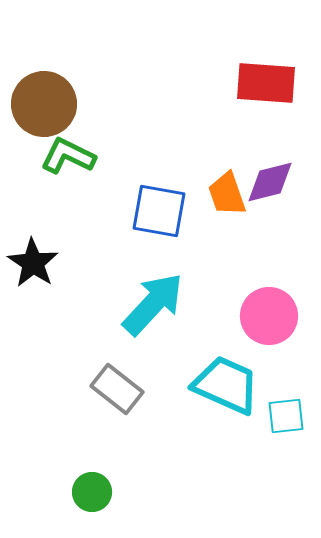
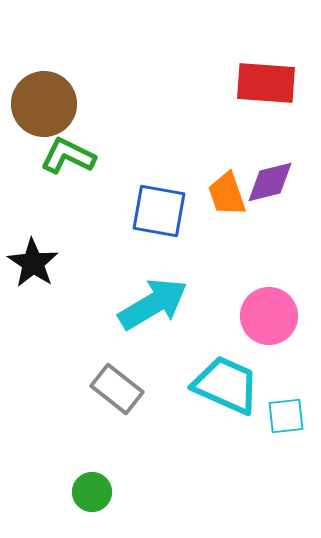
cyan arrow: rotated 16 degrees clockwise
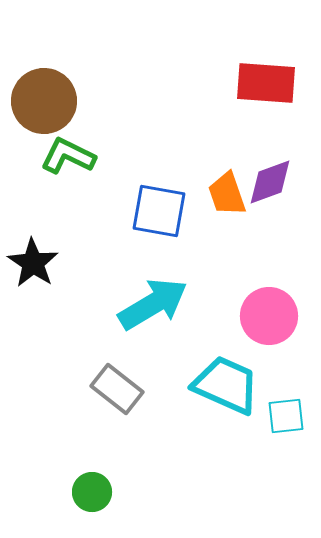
brown circle: moved 3 px up
purple diamond: rotated 6 degrees counterclockwise
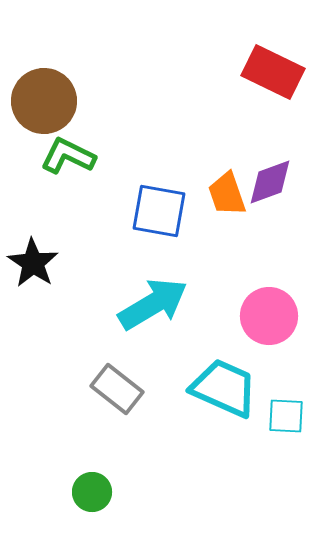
red rectangle: moved 7 px right, 11 px up; rotated 22 degrees clockwise
cyan trapezoid: moved 2 px left, 3 px down
cyan square: rotated 9 degrees clockwise
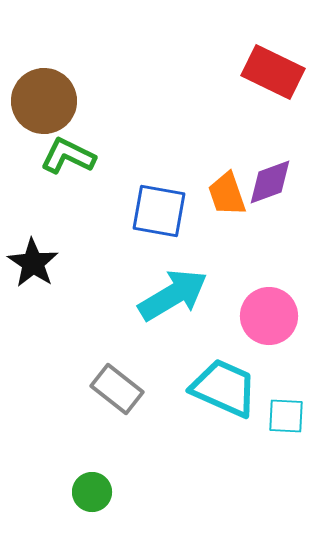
cyan arrow: moved 20 px right, 9 px up
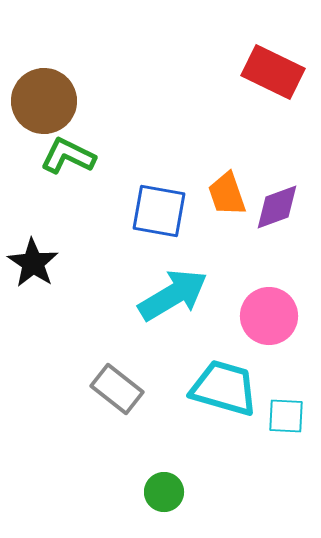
purple diamond: moved 7 px right, 25 px down
cyan trapezoid: rotated 8 degrees counterclockwise
green circle: moved 72 px right
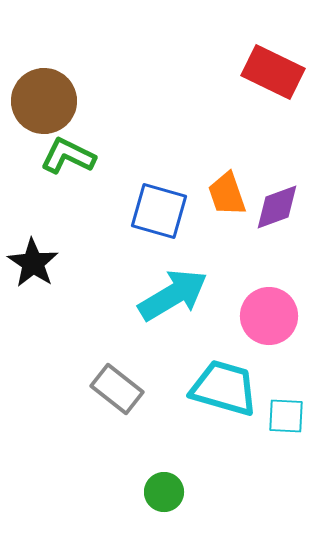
blue square: rotated 6 degrees clockwise
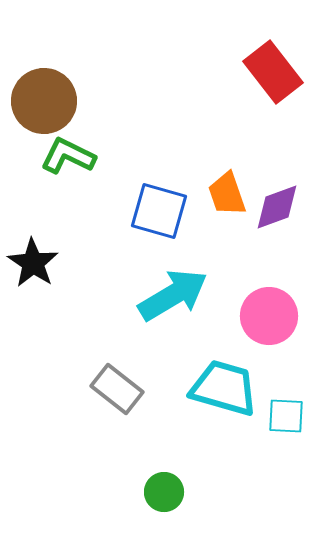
red rectangle: rotated 26 degrees clockwise
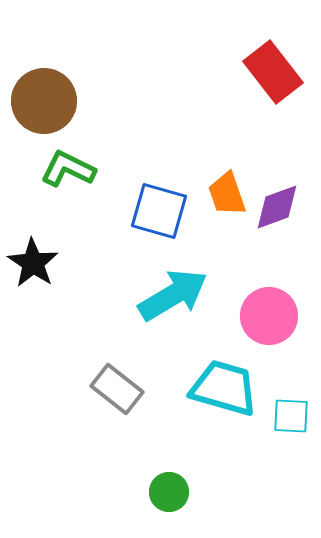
green L-shape: moved 13 px down
cyan square: moved 5 px right
green circle: moved 5 px right
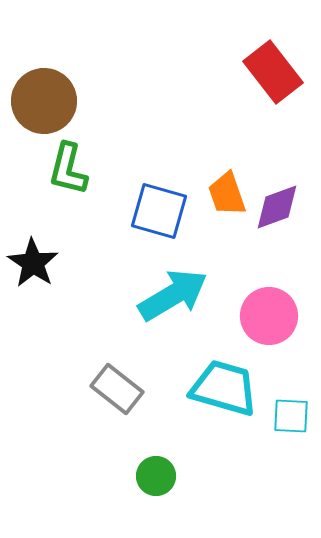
green L-shape: rotated 102 degrees counterclockwise
green circle: moved 13 px left, 16 px up
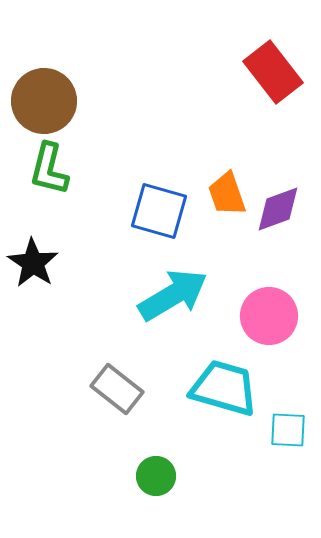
green L-shape: moved 19 px left
purple diamond: moved 1 px right, 2 px down
cyan square: moved 3 px left, 14 px down
